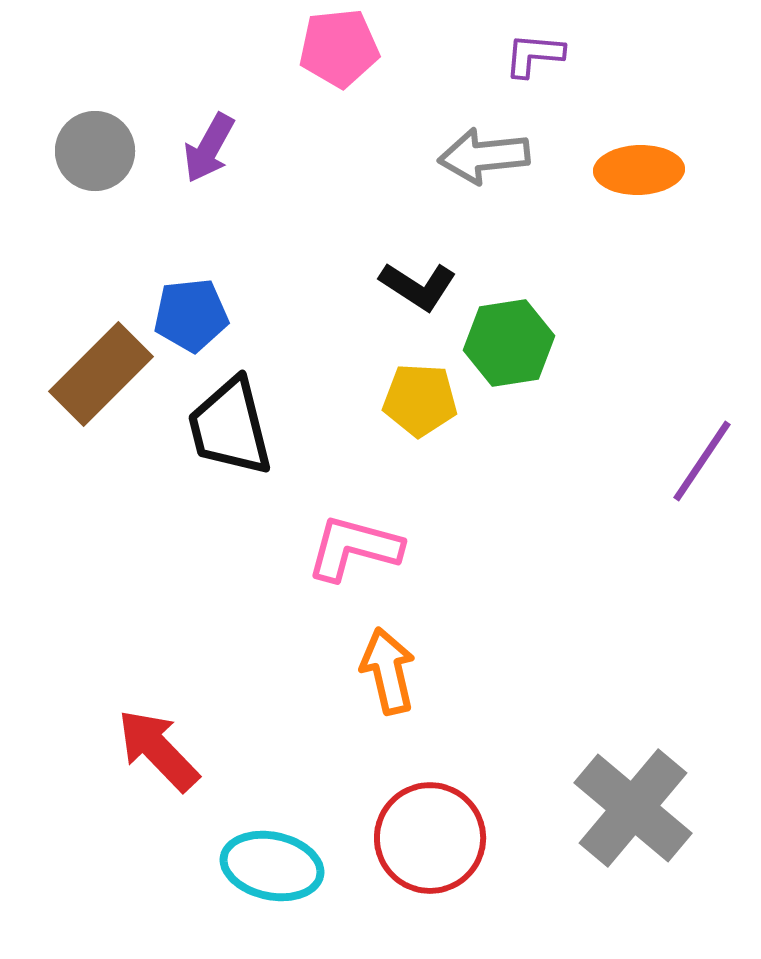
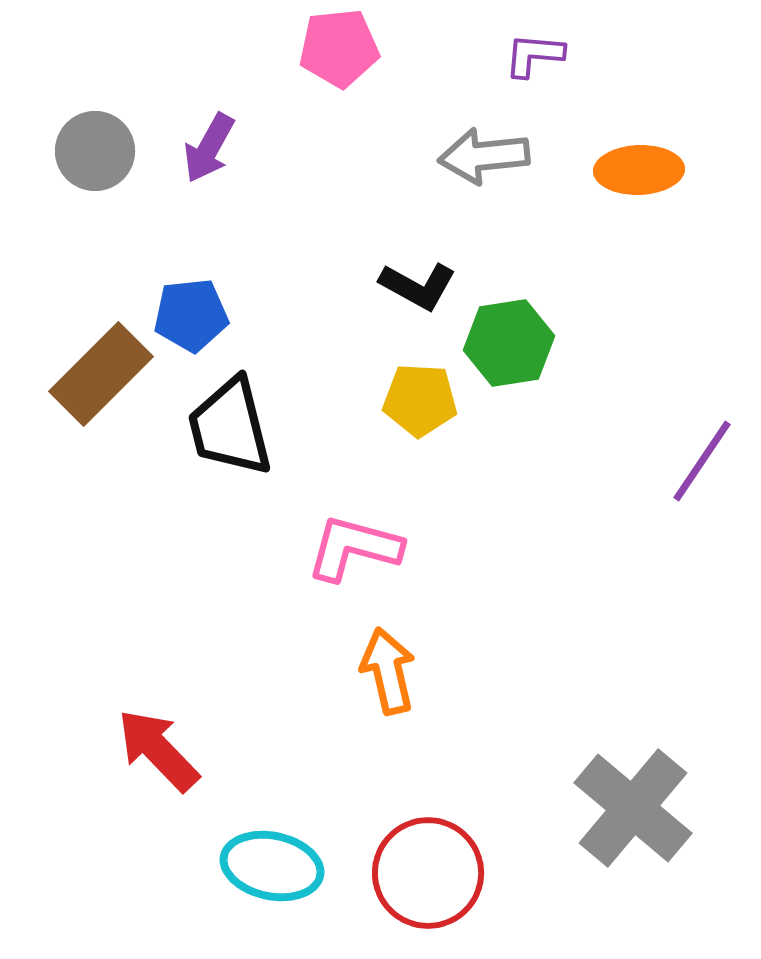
black L-shape: rotated 4 degrees counterclockwise
red circle: moved 2 px left, 35 px down
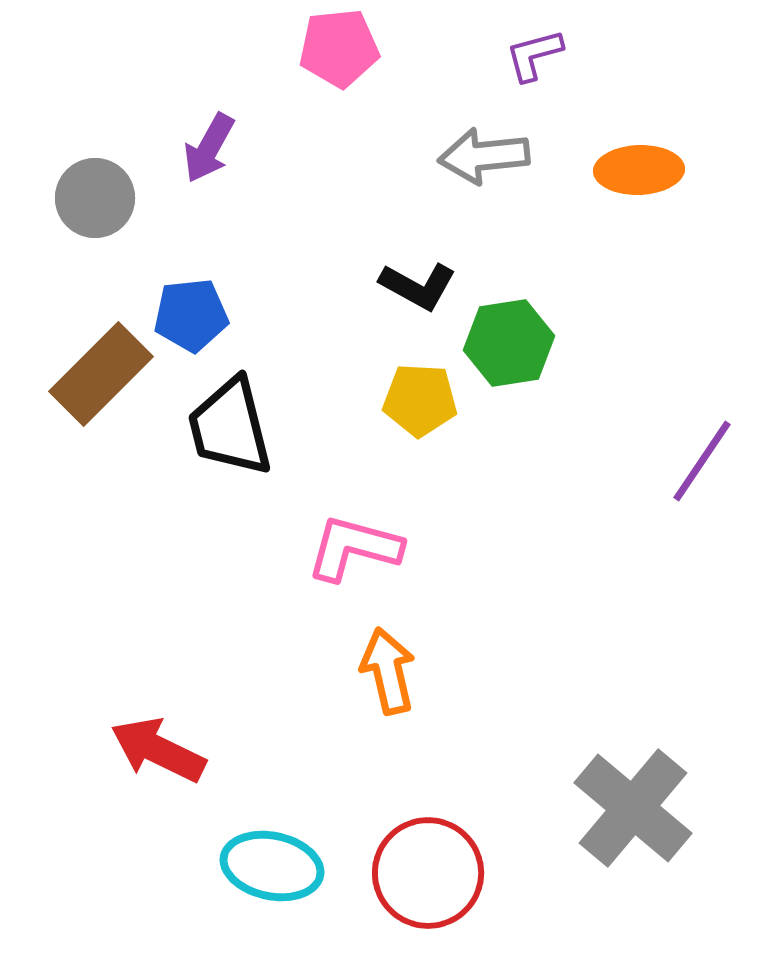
purple L-shape: rotated 20 degrees counterclockwise
gray circle: moved 47 px down
red arrow: rotated 20 degrees counterclockwise
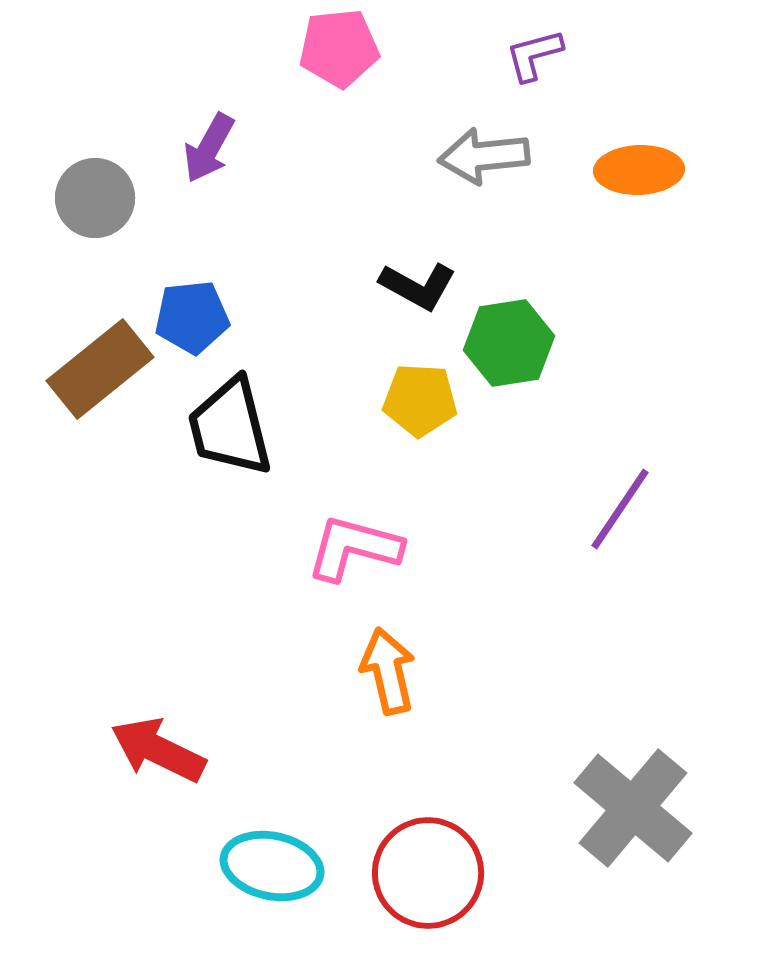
blue pentagon: moved 1 px right, 2 px down
brown rectangle: moved 1 px left, 5 px up; rotated 6 degrees clockwise
purple line: moved 82 px left, 48 px down
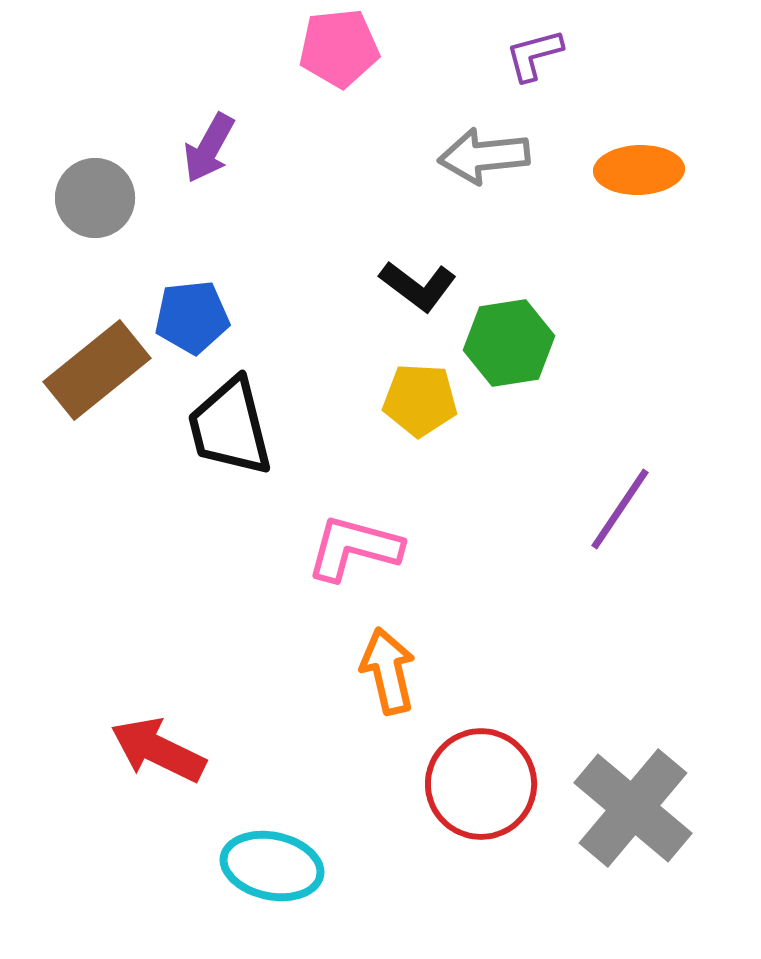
black L-shape: rotated 8 degrees clockwise
brown rectangle: moved 3 px left, 1 px down
red circle: moved 53 px right, 89 px up
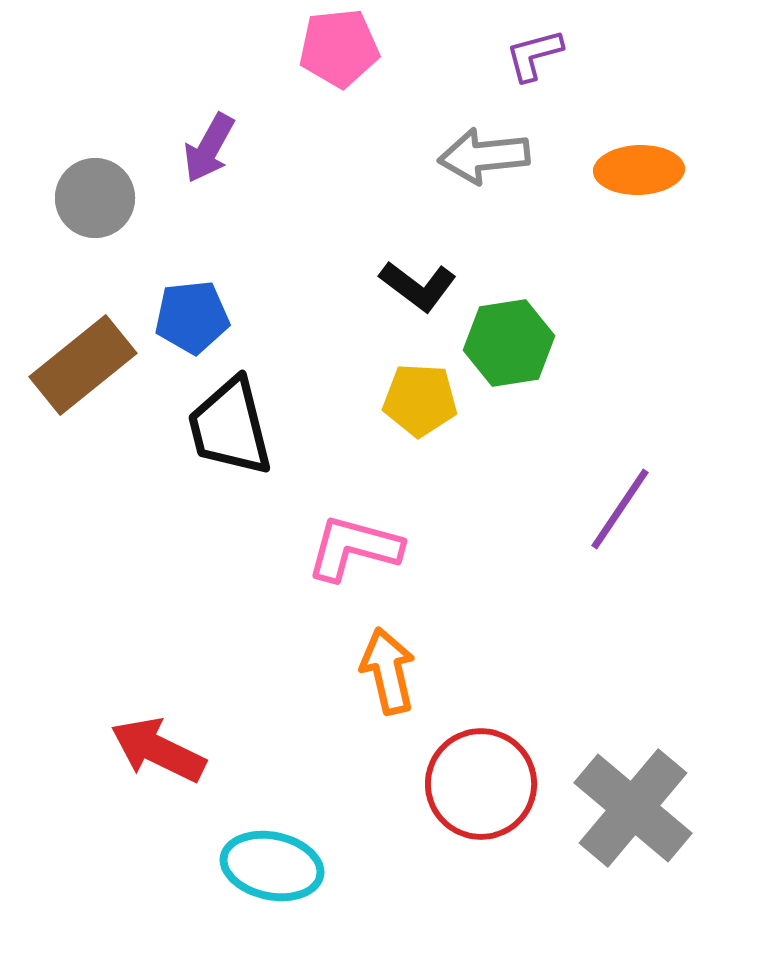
brown rectangle: moved 14 px left, 5 px up
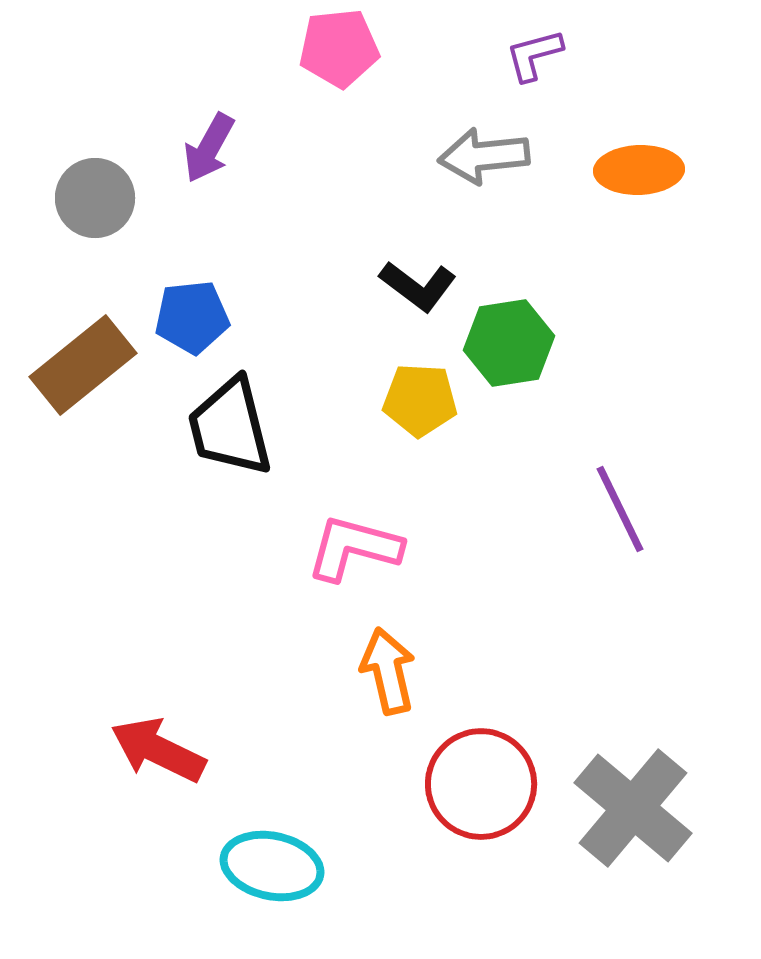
purple line: rotated 60 degrees counterclockwise
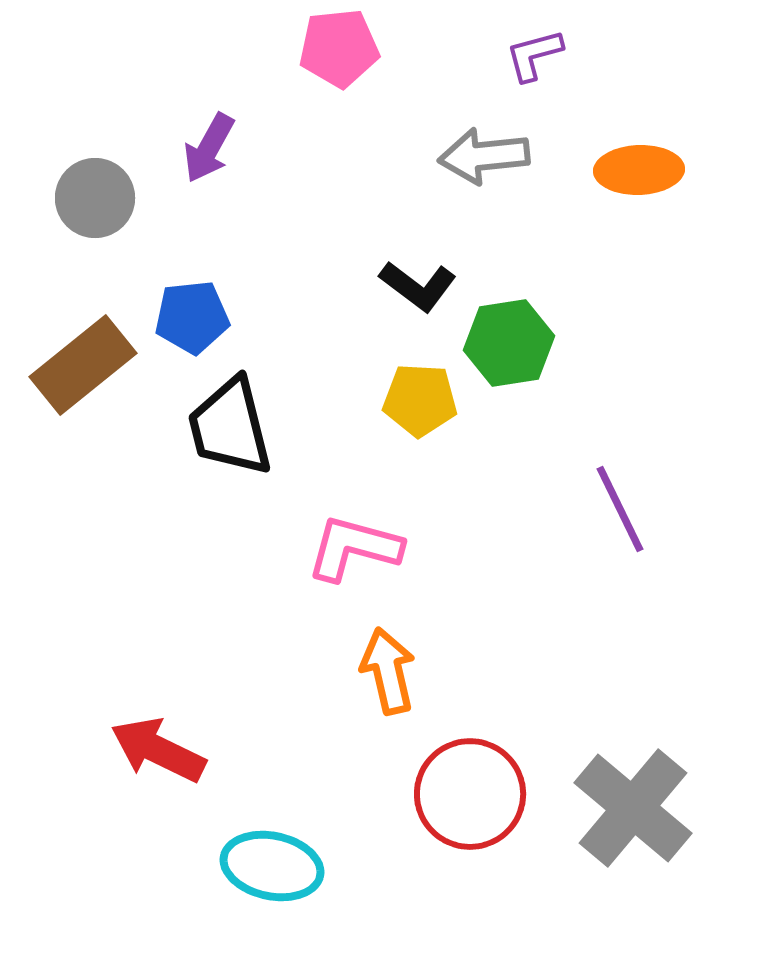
red circle: moved 11 px left, 10 px down
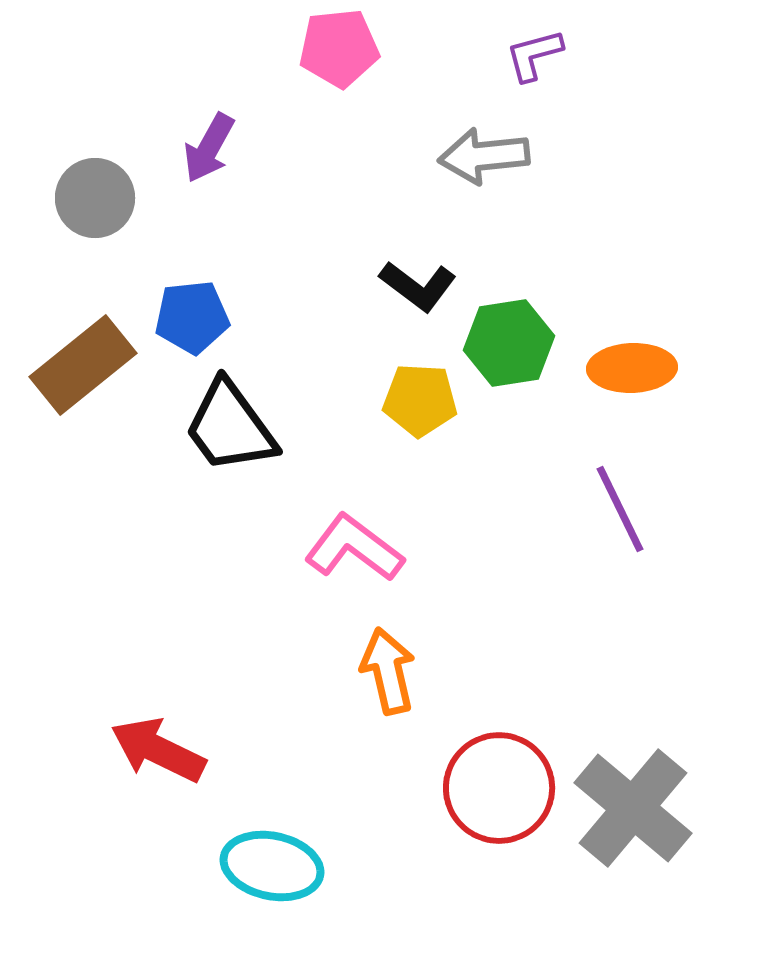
orange ellipse: moved 7 px left, 198 px down
black trapezoid: rotated 22 degrees counterclockwise
pink L-shape: rotated 22 degrees clockwise
red circle: moved 29 px right, 6 px up
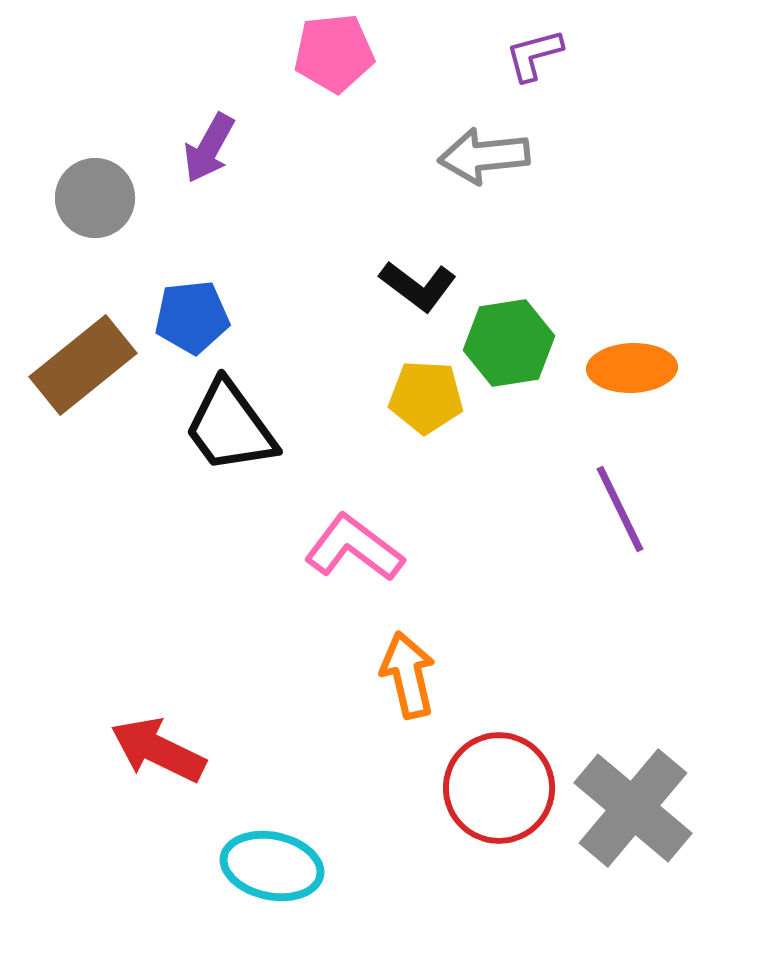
pink pentagon: moved 5 px left, 5 px down
yellow pentagon: moved 6 px right, 3 px up
orange arrow: moved 20 px right, 4 px down
